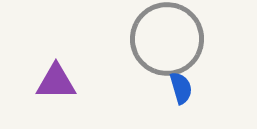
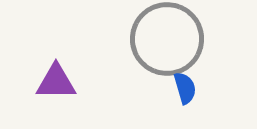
blue semicircle: moved 4 px right
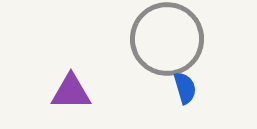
purple triangle: moved 15 px right, 10 px down
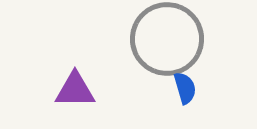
purple triangle: moved 4 px right, 2 px up
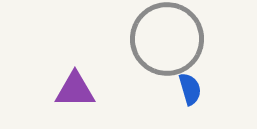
blue semicircle: moved 5 px right, 1 px down
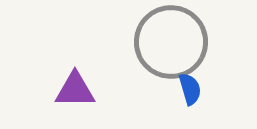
gray circle: moved 4 px right, 3 px down
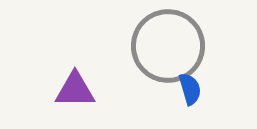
gray circle: moved 3 px left, 4 px down
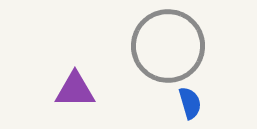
blue semicircle: moved 14 px down
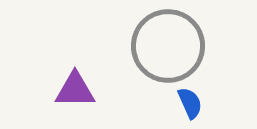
blue semicircle: rotated 8 degrees counterclockwise
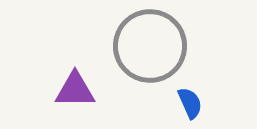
gray circle: moved 18 px left
